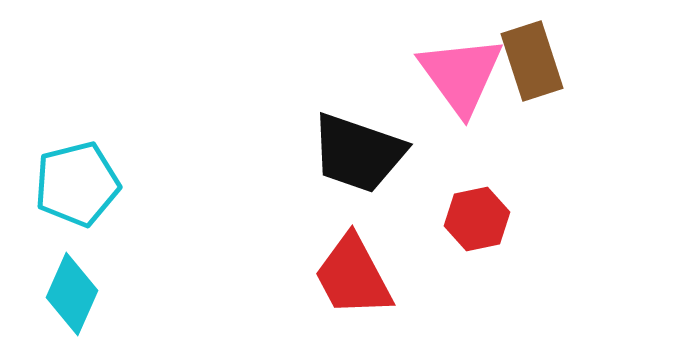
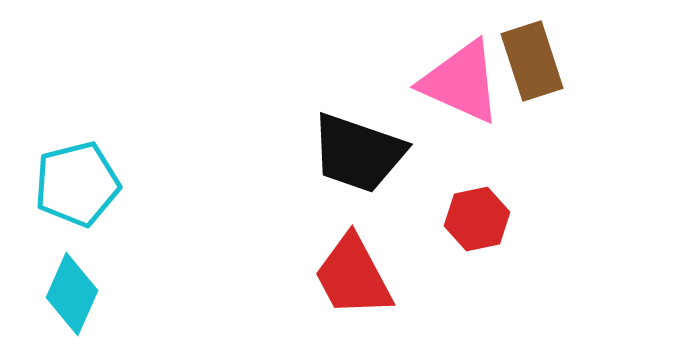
pink triangle: moved 7 px down; rotated 30 degrees counterclockwise
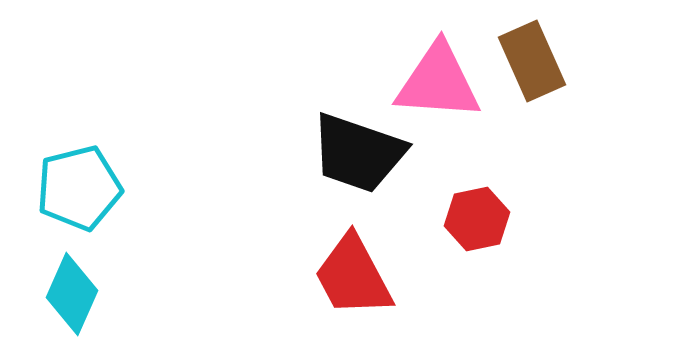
brown rectangle: rotated 6 degrees counterclockwise
pink triangle: moved 23 px left; rotated 20 degrees counterclockwise
cyan pentagon: moved 2 px right, 4 px down
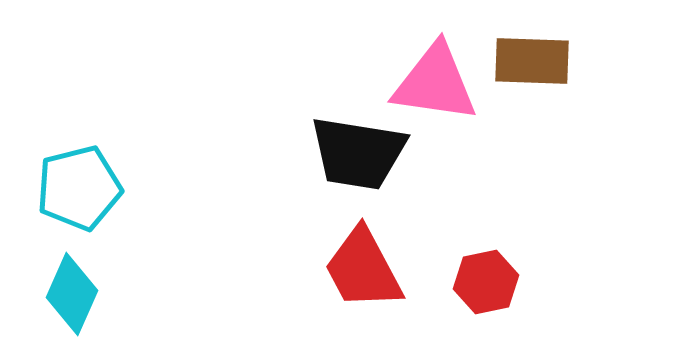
brown rectangle: rotated 64 degrees counterclockwise
pink triangle: moved 3 px left, 1 px down; rotated 4 degrees clockwise
black trapezoid: rotated 10 degrees counterclockwise
red hexagon: moved 9 px right, 63 px down
red trapezoid: moved 10 px right, 7 px up
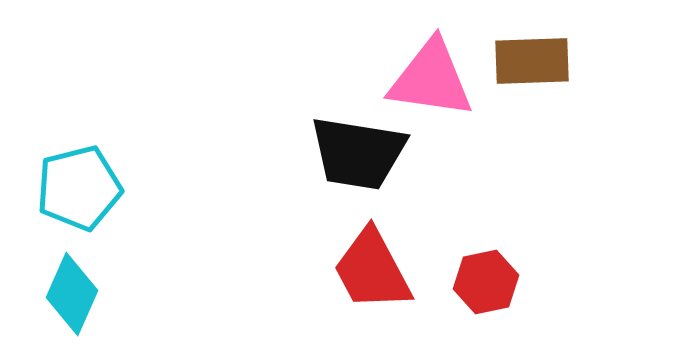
brown rectangle: rotated 4 degrees counterclockwise
pink triangle: moved 4 px left, 4 px up
red trapezoid: moved 9 px right, 1 px down
